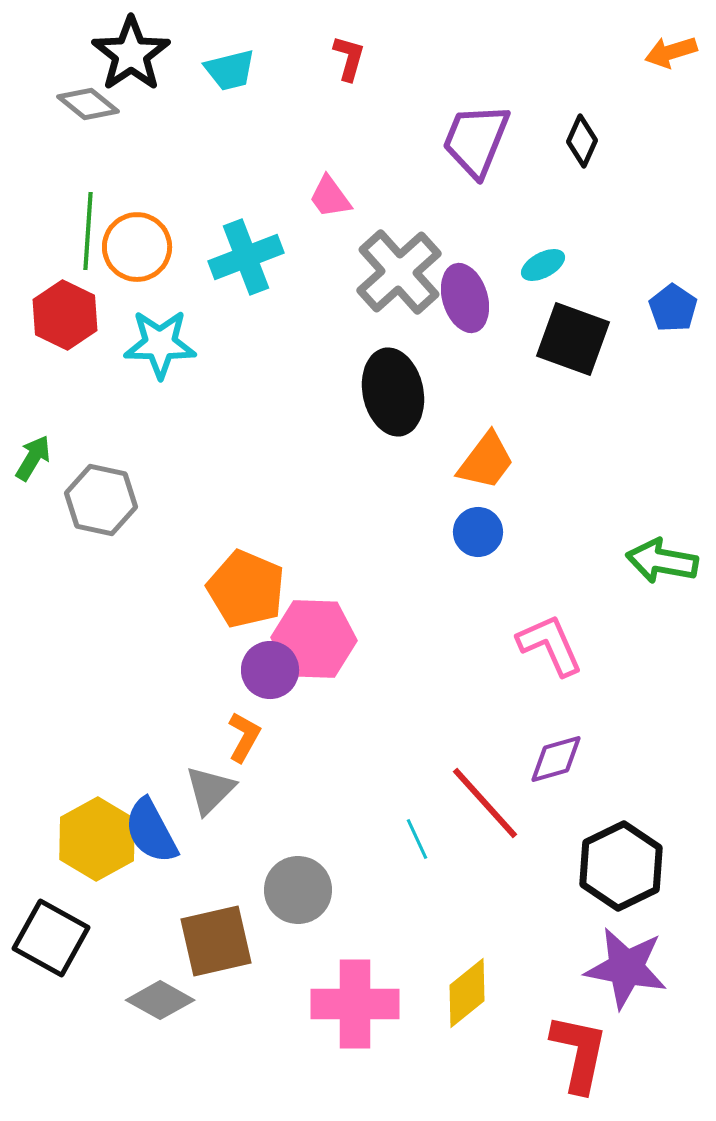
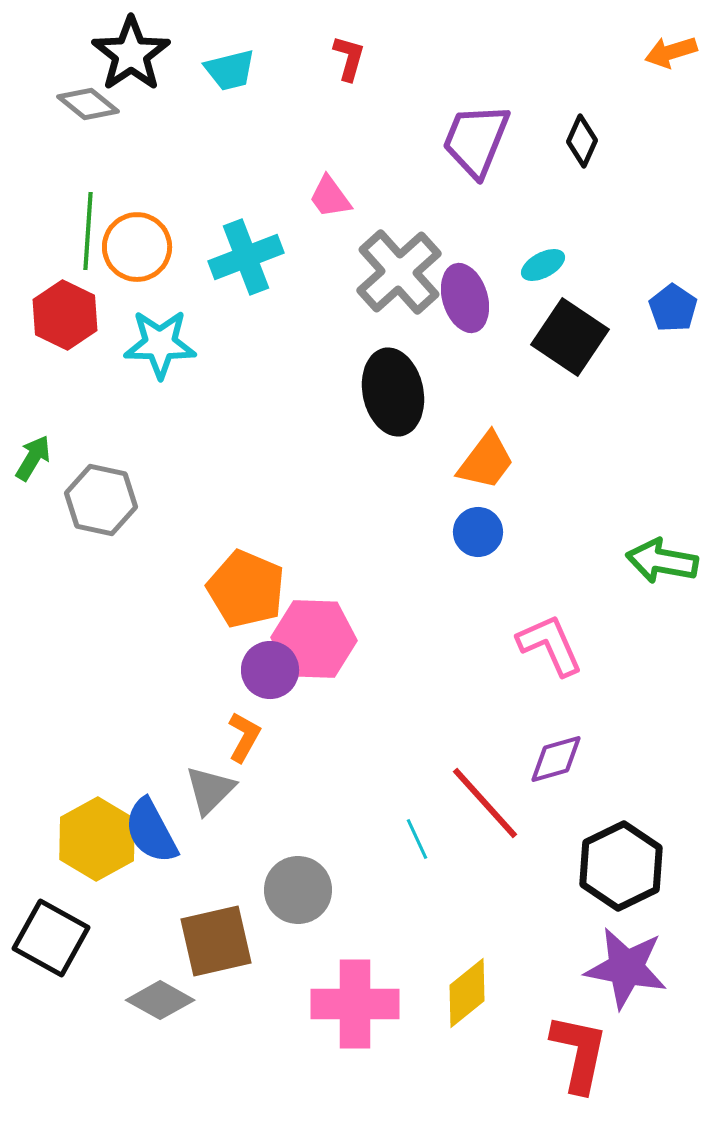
black square at (573, 339): moved 3 px left, 2 px up; rotated 14 degrees clockwise
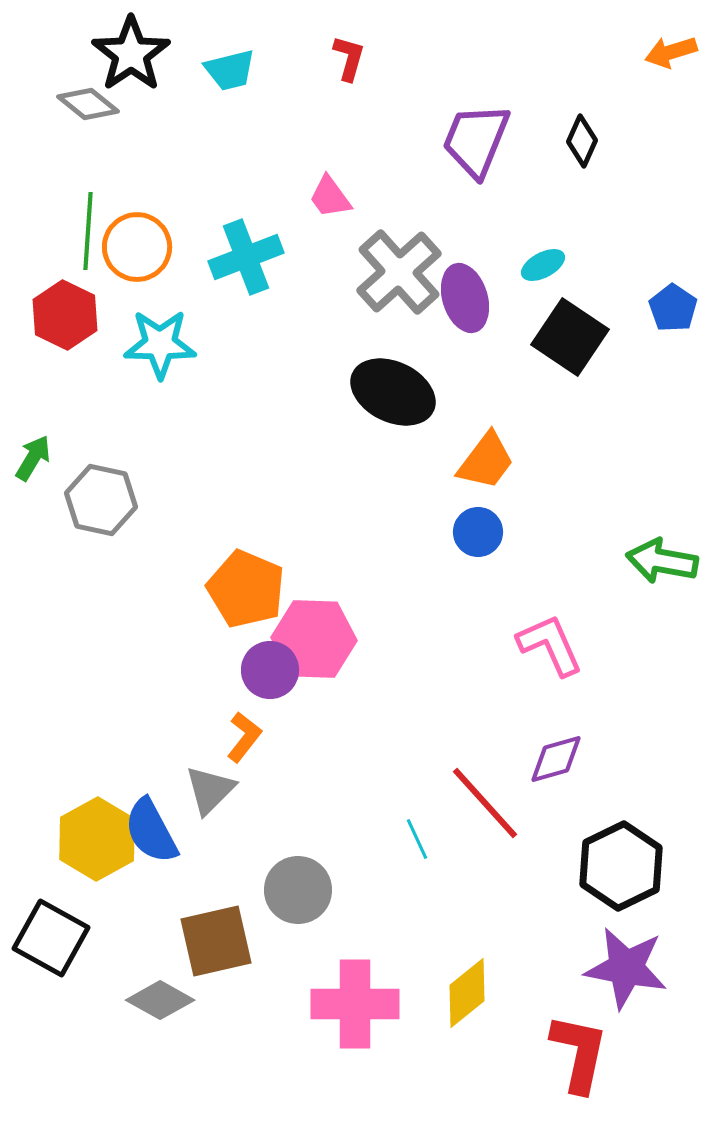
black ellipse at (393, 392): rotated 52 degrees counterclockwise
orange L-shape at (244, 737): rotated 9 degrees clockwise
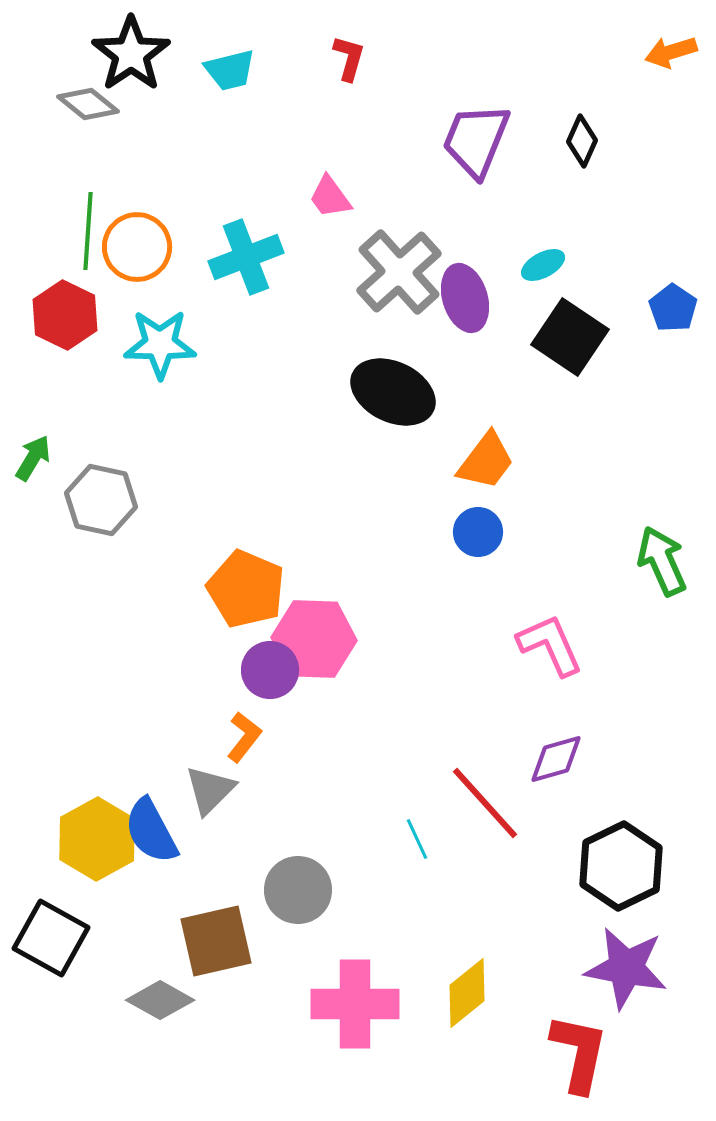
green arrow at (662, 561): rotated 56 degrees clockwise
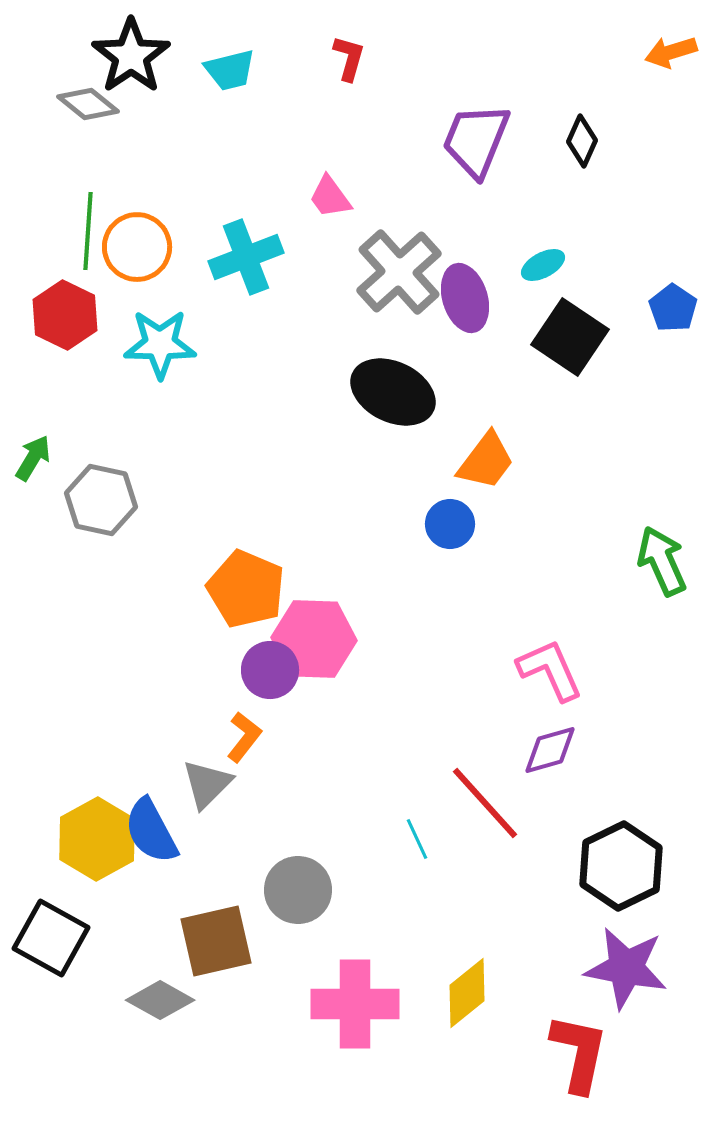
black star at (131, 54): moved 2 px down
blue circle at (478, 532): moved 28 px left, 8 px up
pink L-shape at (550, 645): moved 25 px down
purple diamond at (556, 759): moved 6 px left, 9 px up
gray triangle at (210, 790): moved 3 px left, 6 px up
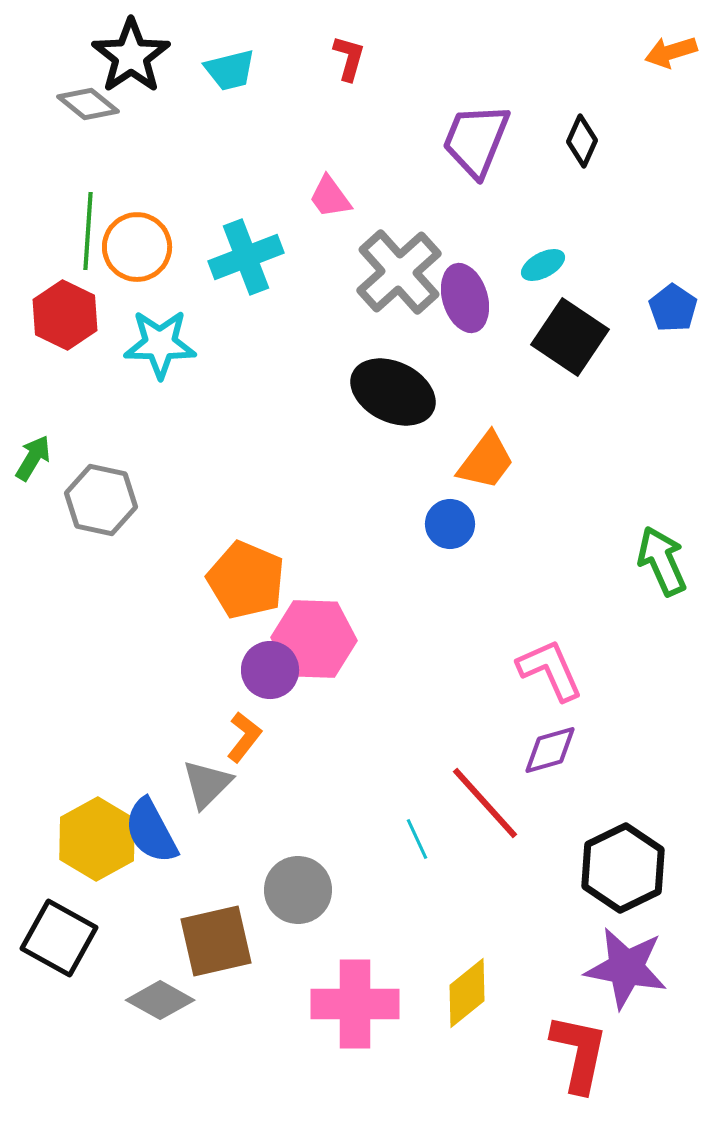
orange pentagon at (246, 589): moved 9 px up
black hexagon at (621, 866): moved 2 px right, 2 px down
black square at (51, 938): moved 8 px right
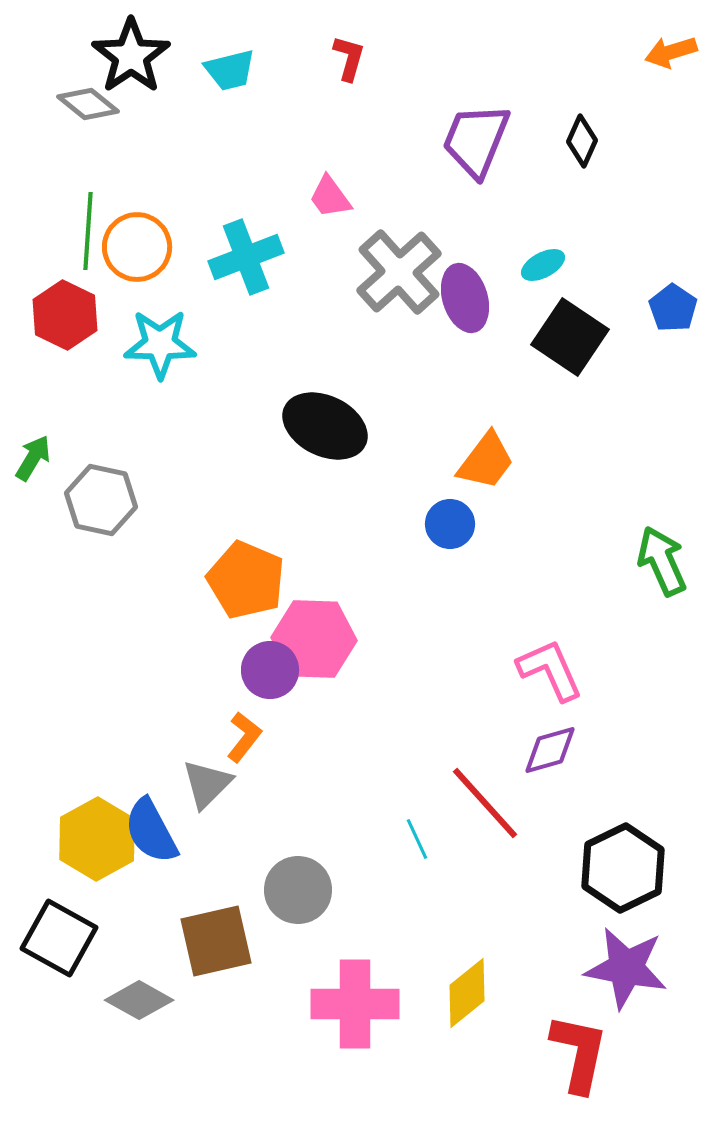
black ellipse at (393, 392): moved 68 px left, 34 px down
gray diamond at (160, 1000): moved 21 px left
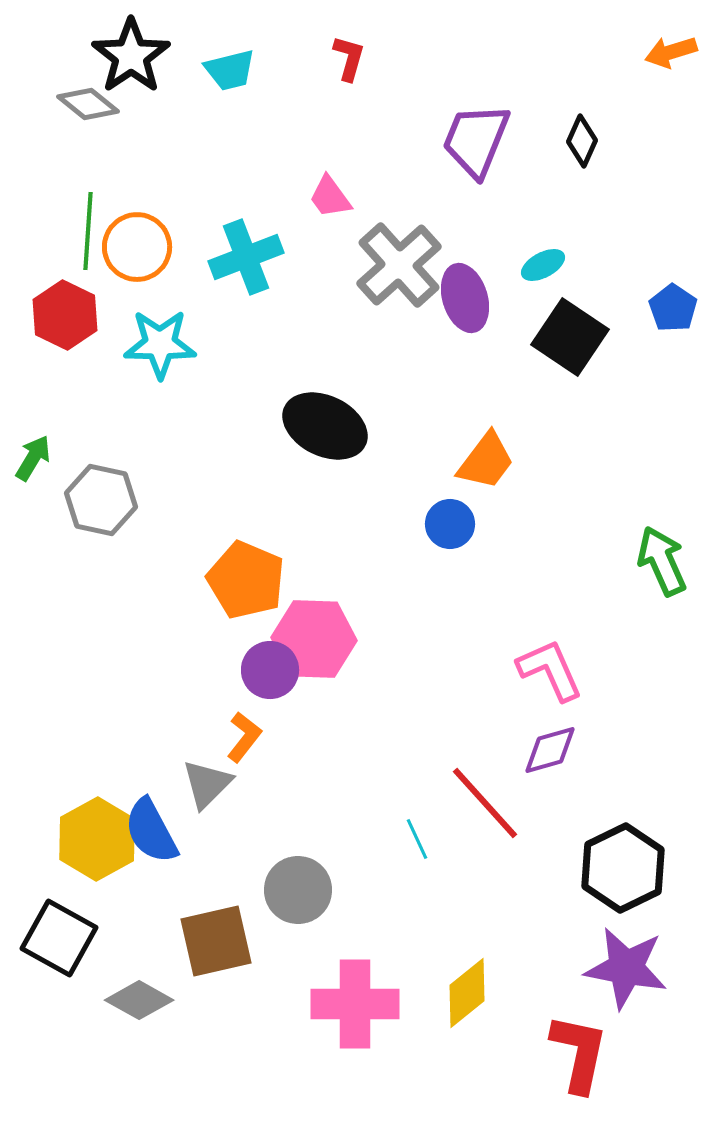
gray cross at (399, 272): moved 7 px up
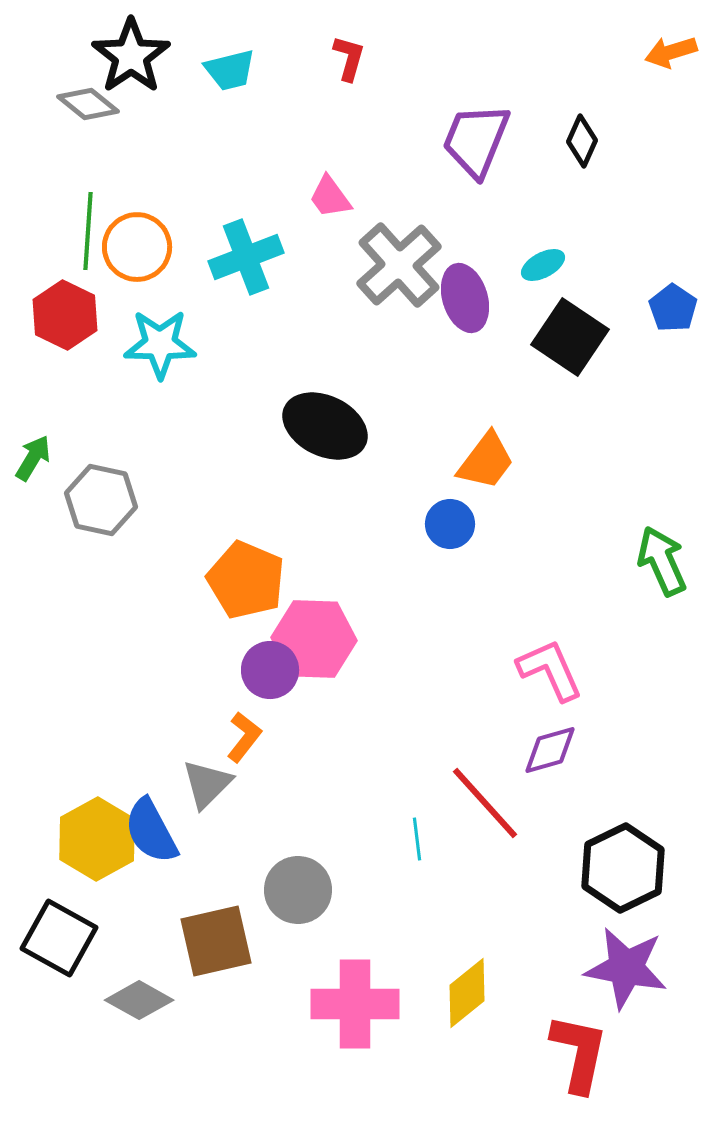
cyan line at (417, 839): rotated 18 degrees clockwise
